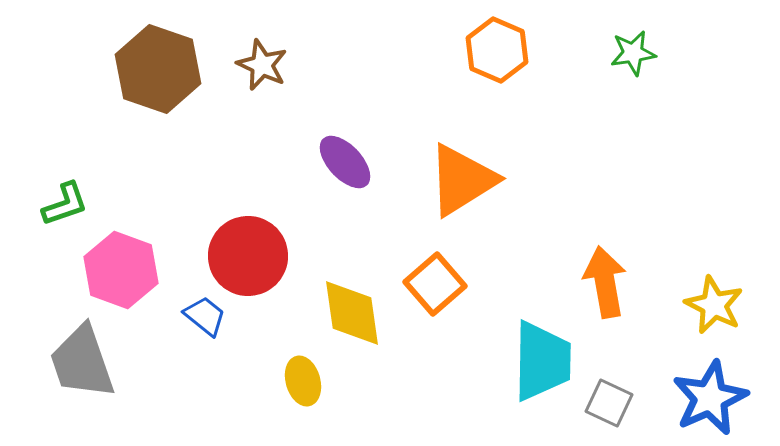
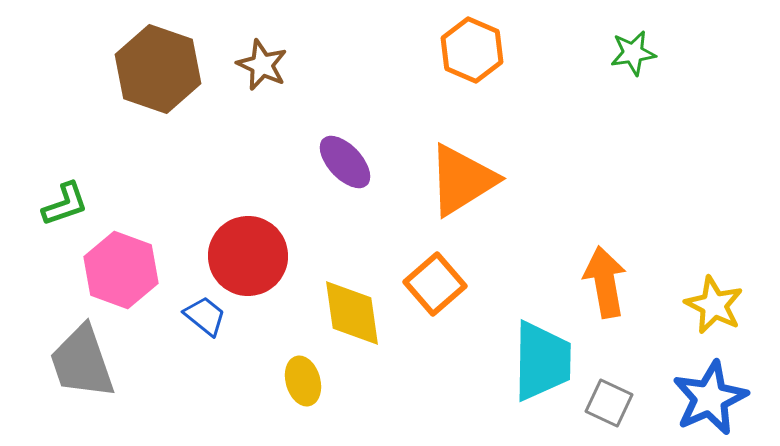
orange hexagon: moved 25 px left
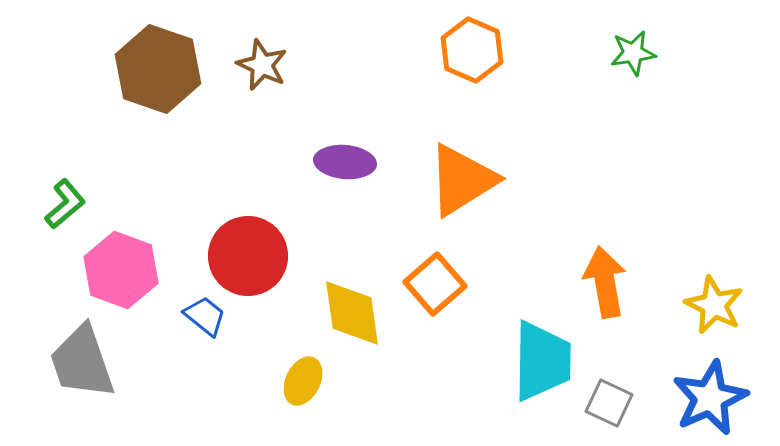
purple ellipse: rotated 42 degrees counterclockwise
green L-shape: rotated 21 degrees counterclockwise
yellow ellipse: rotated 42 degrees clockwise
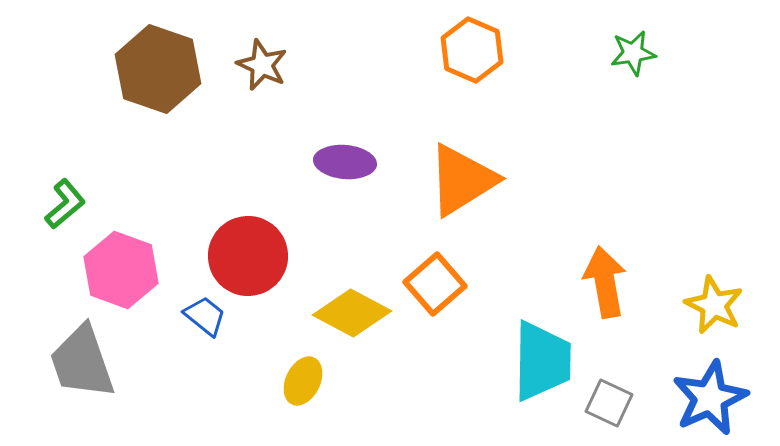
yellow diamond: rotated 54 degrees counterclockwise
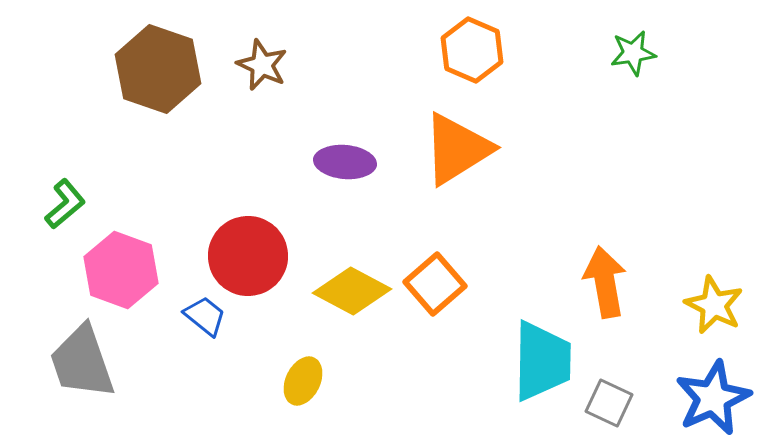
orange triangle: moved 5 px left, 31 px up
yellow diamond: moved 22 px up
blue star: moved 3 px right
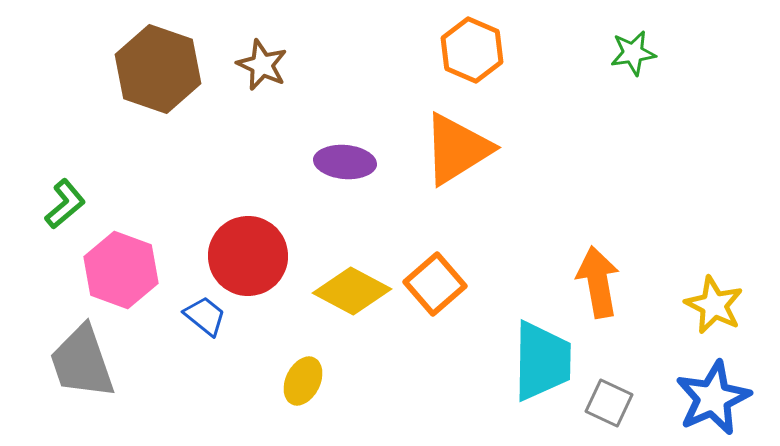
orange arrow: moved 7 px left
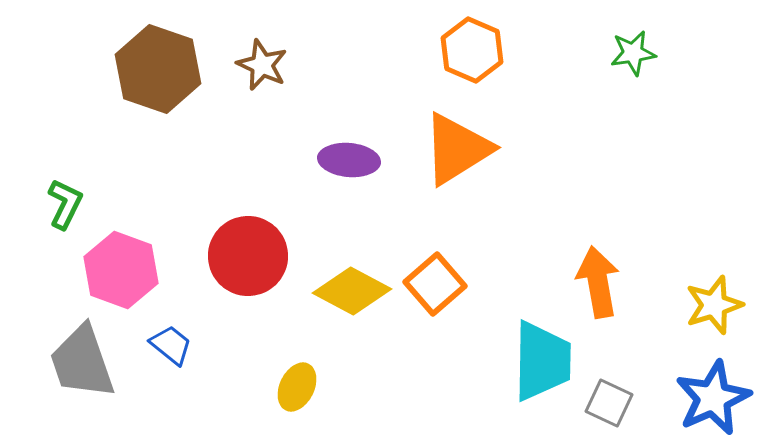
purple ellipse: moved 4 px right, 2 px up
green L-shape: rotated 24 degrees counterclockwise
yellow star: rotated 28 degrees clockwise
blue trapezoid: moved 34 px left, 29 px down
yellow ellipse: moved 6 px left, 6 px down
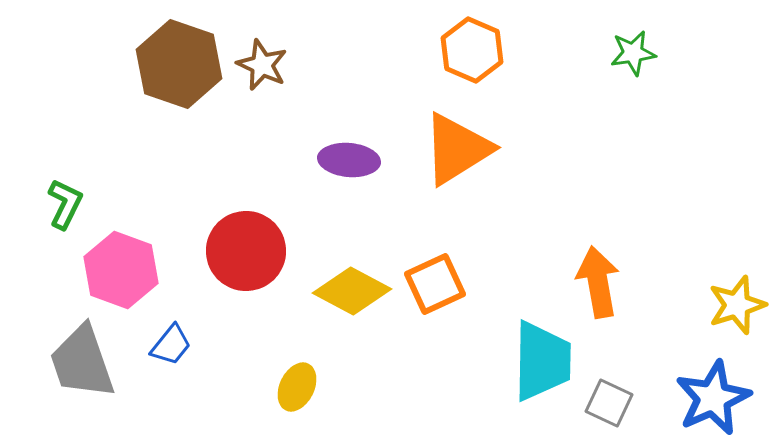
brown hexagon: moved 21 px right, 5 px up
red circle: moved 2 px left, 5 px up
orange square: rotated 16 degrees clockwise
yellow star: moved 23 px right
blue trapezoid: rotated 90 degrees clockwise
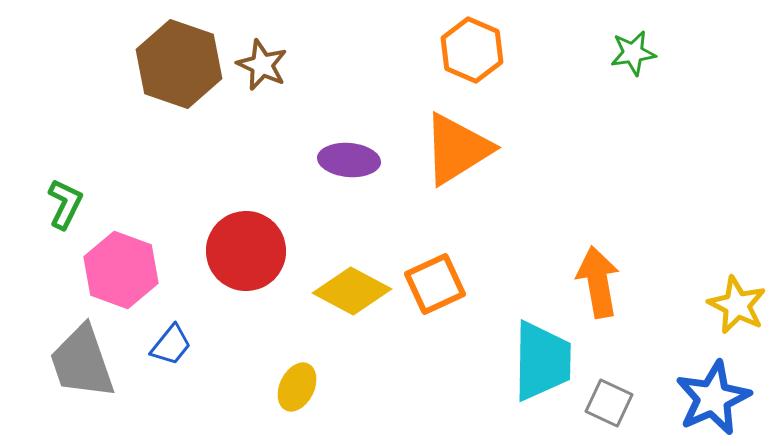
yellow star: rotated 28 degrees counterclockwise
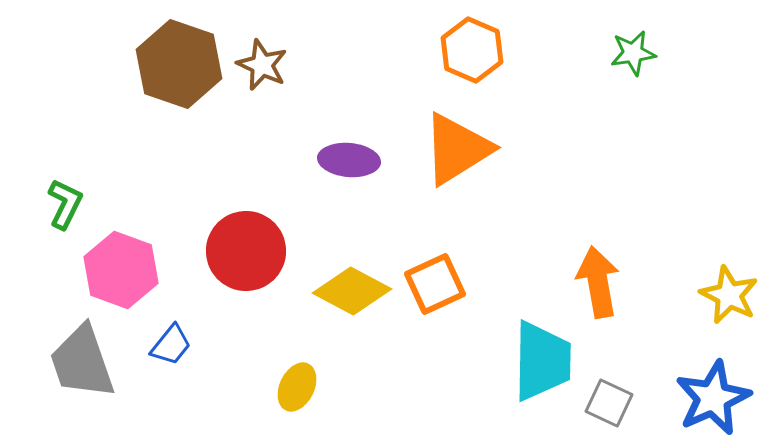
yellow star: moved 8 px left, 10 px up
